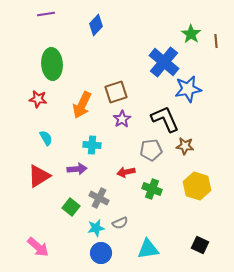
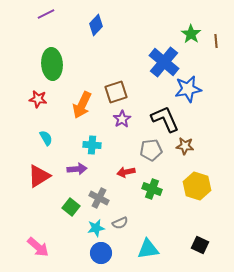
purple line: rotated 18 degrees counterclockwise
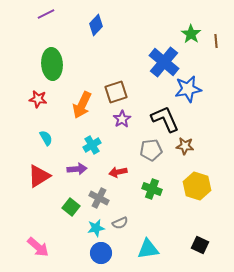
cyan cross: rotated 36 degrees counterclockwise
red arrow: moved 8 px left
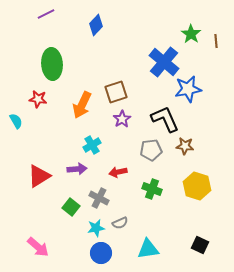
cyan semicircle: moved 30 px left, 17 px up
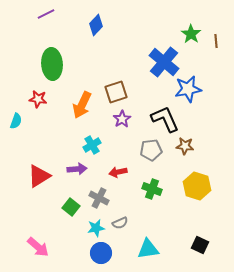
cyan semicircle: rotated 49 degrees clockwise
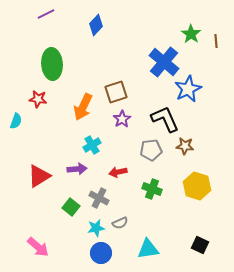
blue star: rotated 16 degrees counterclockwise
orange arrow: moved 1 px right, 2 px down
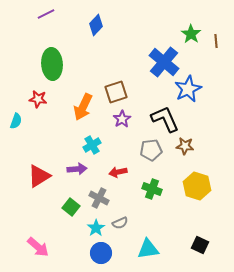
cyan star: rotated 24 degrees counterclockwise
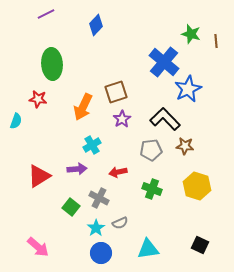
green star: rotated 18 degrees counterclockwise
black L-shape: rotated 20 degrees counterclockwise
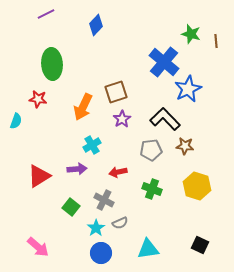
gray cross: moved 5 px right, 2 px down
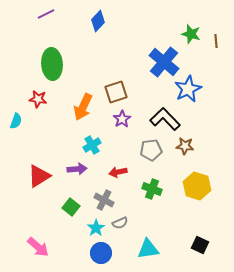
blue diamond: moved 2 px right, 4 px up
